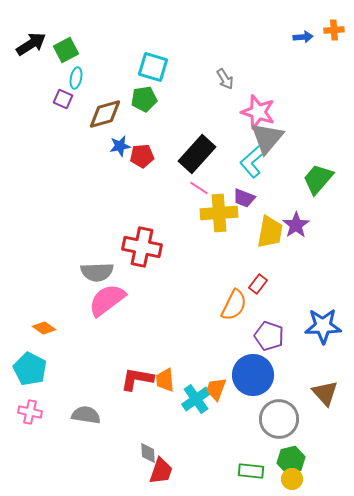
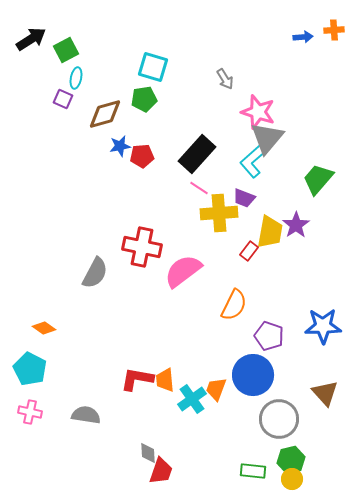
black arrow at (31, 44): moved 5 px up
gray semicircle at (97, 272): moved 2 px left, 1 px down; rotated 60 degrees counterclockwise
red rectangle at (258, 284): moved 9 px left, 33 px up
pink semicircle at (107, 300): moved 76 px right, 29 px up
cyan cross at (196, 399): moved 4 px left
green rectangle at (251, 471): moved 2 px right
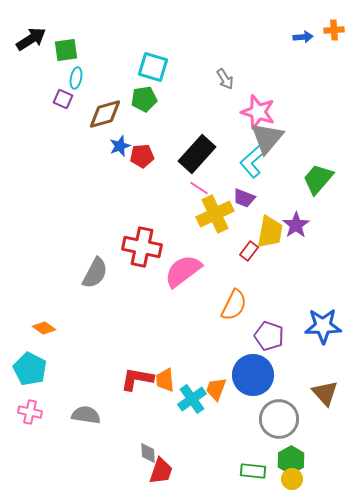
green square at (66, 50): rotated 20 degrees clockwise
blue star at (120, 146): rotated 10 degrees counterclockwise
yellow cross at (219, 213): moved 4 px left, 1 px down; rotated 21 degrees counterclockwise
green hexagon at (291, 460): rotated 16 degrees counterclockwise
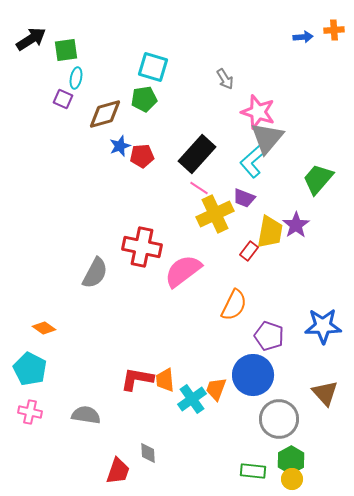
red trapezoid at (161, 471): moved 43 px left
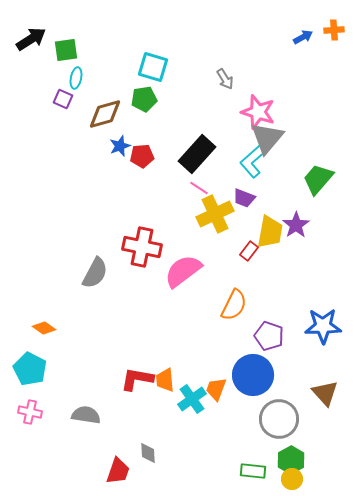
blue arrow at (303, 37): rotated 24 degrees counterclockwise
